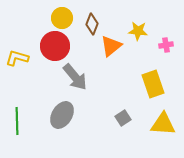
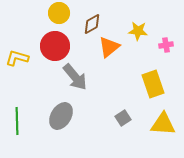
yellow circle: moved 3 px left, 5 px up
brown diamond: rotated 40 degrees clockwise
orange triangle: moved 2 px left, 1 px down
gray ellipse: moved 1 px left, 1 px down
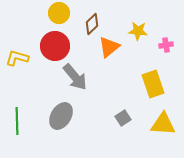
brown diamond: rotated 15 degrees counterclockwise
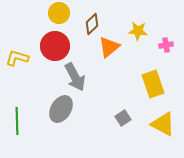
gray arrow: rotated 12 degrees clockwise
gray ellipse: moved 7 px up
yellow triangle: rotated 24 degrees clockwise
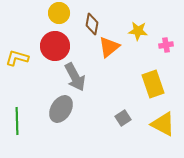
brown diamond: rotated 35 degrees counterclockwise
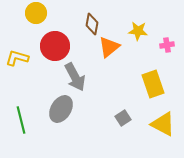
yellow circle: moved 23 px left
pink cross: moved 1 px right
green line: moved 4 px right, 1 px up; rotated 12 degrees counterclockwise
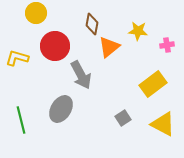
gray arrow: moved 6 px right, 2 px up
yellow rectangle: rotated 72 degrees clockwise
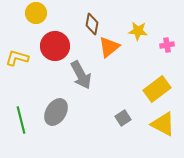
yellow rectangle: moved 4 px right, 5 px down
gray ellipse: moved 5 px left, 3 px down
